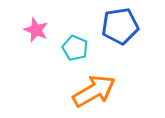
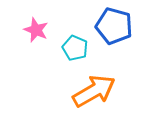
blue pentagon: moved 6 px left; rotated 24 degrees clockwise
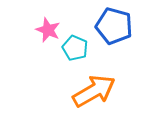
pink star: moved 12 px right
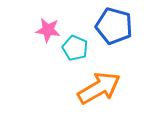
pink star: rotated 15 degrees counterclockwise
orange arrow: moved 5 px right, 3 px up
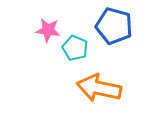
orange arrow: rotated 138 degrees counterclockwise
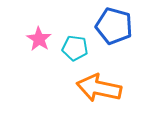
pink star: moved 9 px left, 9 px down; rotated 25 degrees clockwise
cyan pentagon: rotated 15 degrees counterclockwise
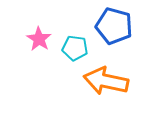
orange arrow: moved 7 px right, 7 px up
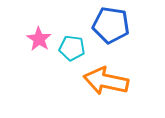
blue pentagon: moved 3 px left, 1 px up; rotated 6 degrees counterclockwise
cyan pentagon: moved 3 px left
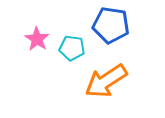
pink star: moved 2 px left
orange arrow: rotated 45 degrees counterclockwise
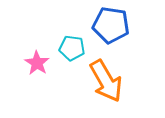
pink star: moved 24 px down
orange arrow: rotated 87 degrees counterclockwise
